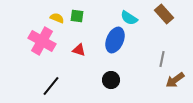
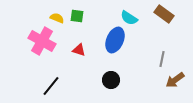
brown rectangle: rotated 12 degrees counterclockwise
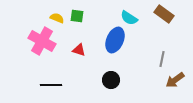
black line: moved 1 px up; rotated 50 degrees clockwise
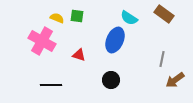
red triangle: moved 5 px down
